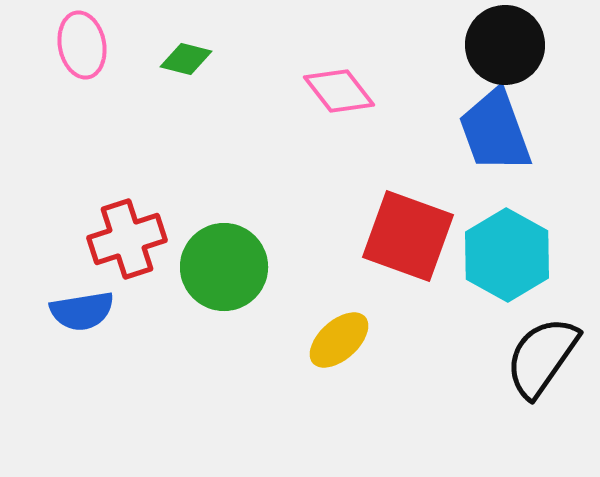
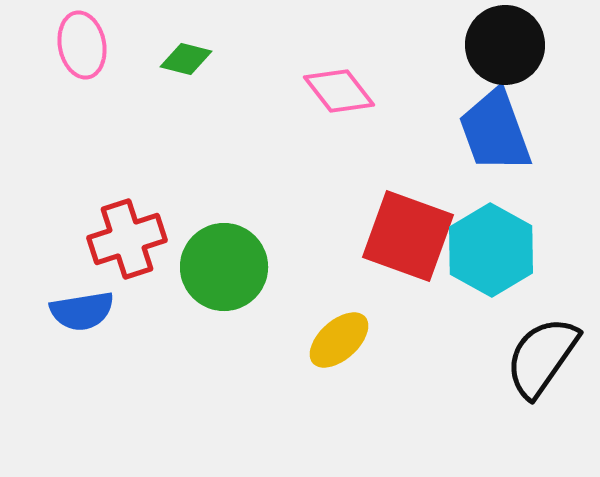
cyan hexagon: moved 16 px left, 5 px up
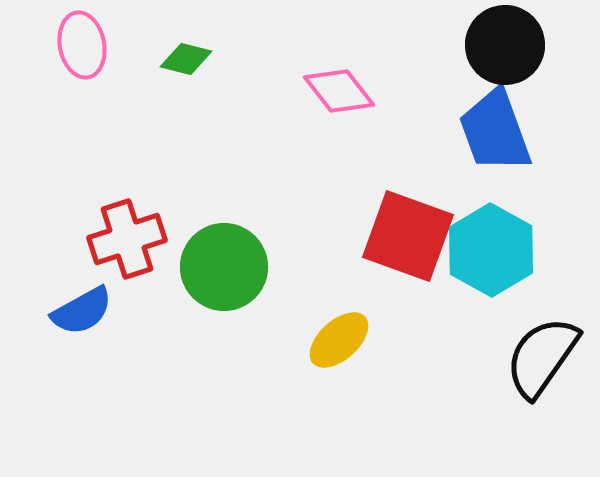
blue semicircle: rotated 20 degrees counterclockwise
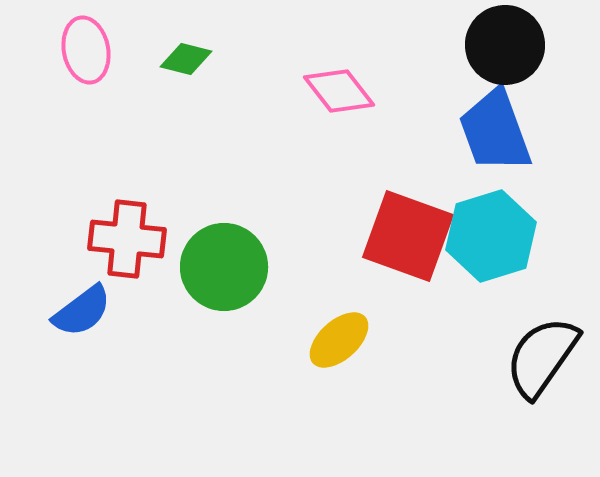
pink ellipse: moved 4 px right, 5 px down
red cross: rotated 24 degrees clockwise
cyan hexagon: moved 14 px up; rotated 14 degrees clockwise
blue semicircle: rotated 8 degrees counterclockwise
